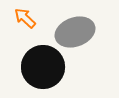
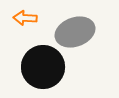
orange arrow: rotated 40 degrees counterclockwise
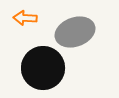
black circle: moved 1 px down
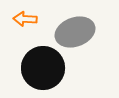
orange arrow: moved 1 px down
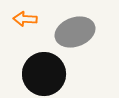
black circle: moved 1 px right, 6 px down
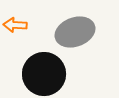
orange arrow: moved 10 px left, 6 px down
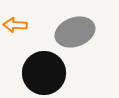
black circle: moved 1 px up
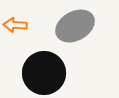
gray ellipse: moved 6 px up; rotated 9 degrees counterclockwise
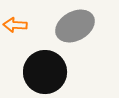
black circle: moved 1 px right, 1 px up
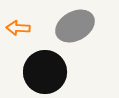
orange arrow: moved 3 px right, 3 px down
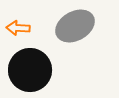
black circle: moved 15 px left, 2 px up
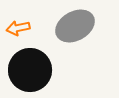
orange arrow: rotated 15 degrees counterclockwise
